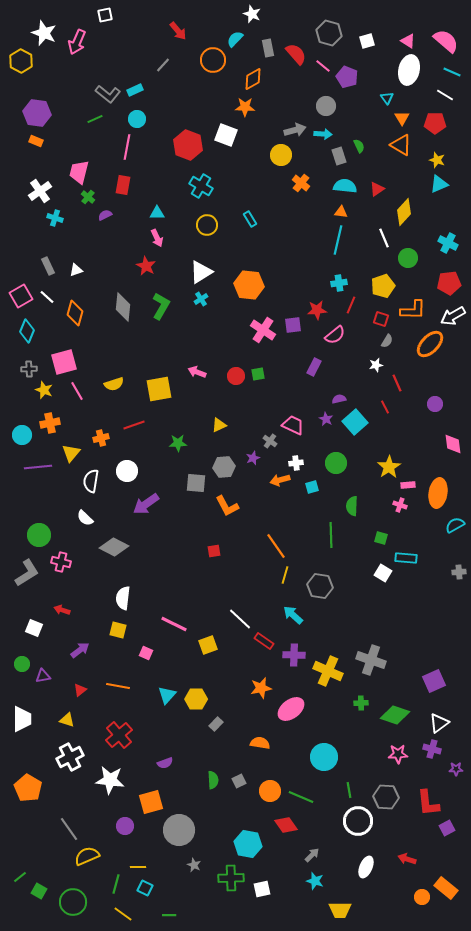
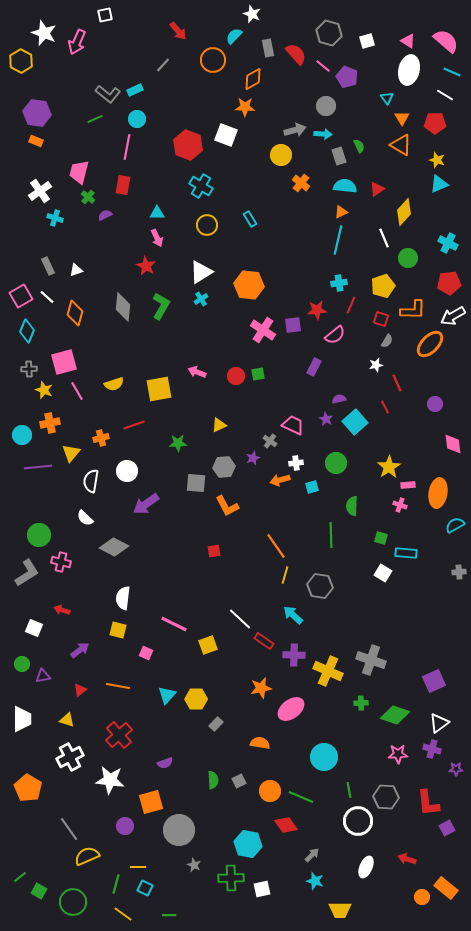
cyan semicircle at (235, 39): moved 1 px left, 3 px up
orange triangle at (341, 212): rotated 32 degrees counterclockwise
cyan rectangle at (406, 558): moved 5 px up
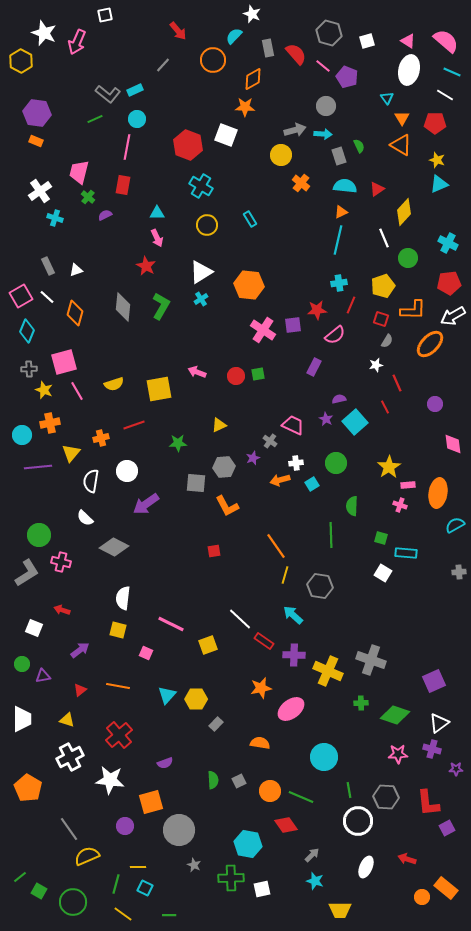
cyan square at (312, 487): moved 3 px up; rotated 16 degrees counterclockwise
pink line at (174, 624): moved 3 px left
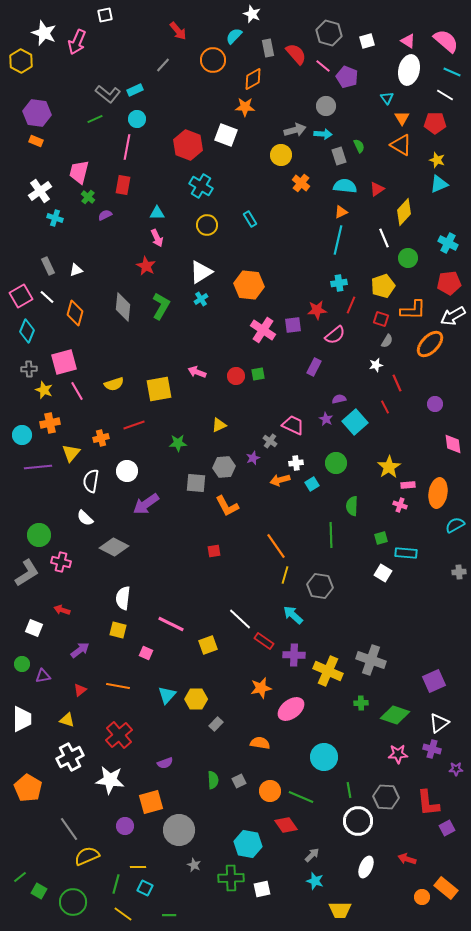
green square at (381, 538): rotated 32 degrees counterclockwise
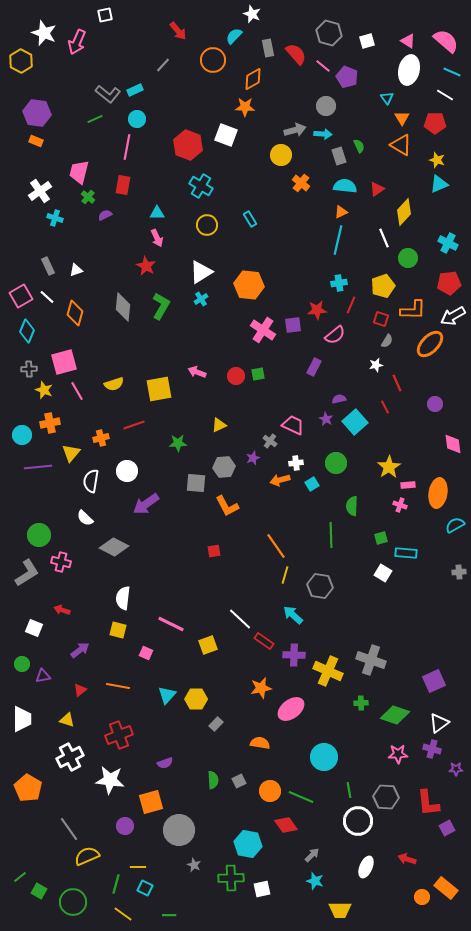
red cross at (119, 735): rotated 20 degrees clockwise
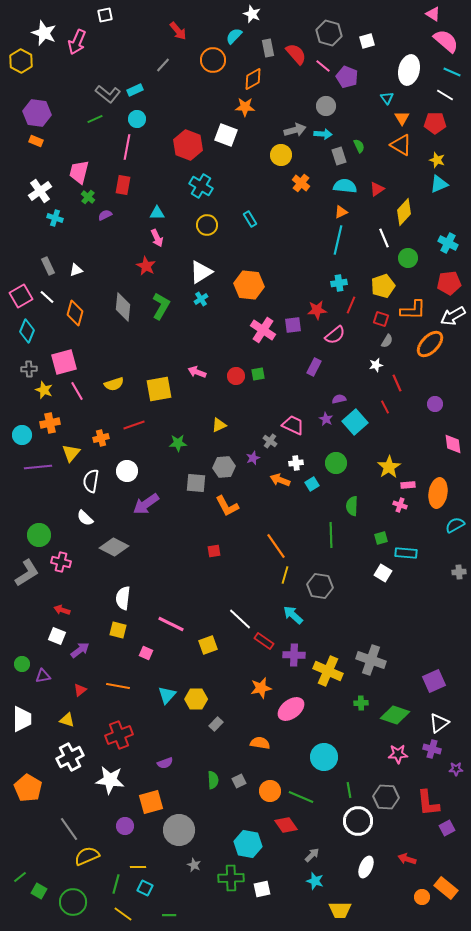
pink triangle at (408, 41): moved 25 px right, 27 px up
orange arrow at (280, 480): rotated 36 degrees clockwise
white square at (34, 628): moved 23 px right, 8 px down
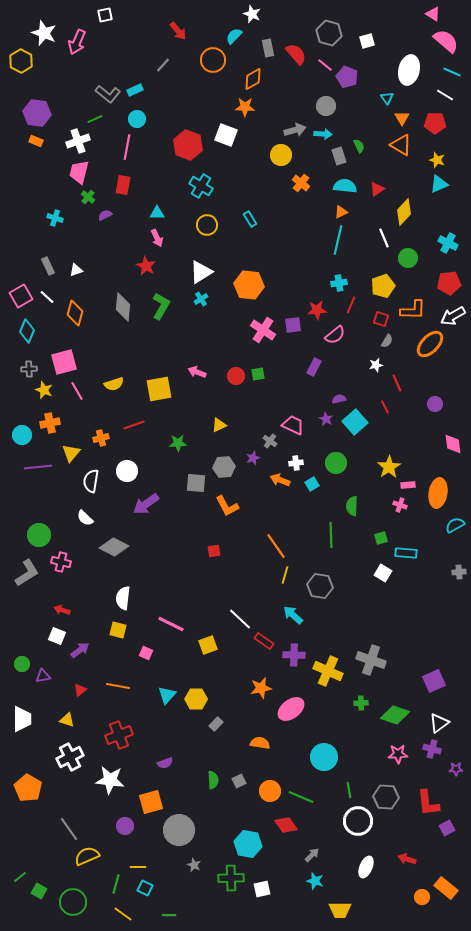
pink line at (323, 66): moved 2 px right, 1 px up
white cross at (40, 191): moved 38 px right, 50 px up; rotated 15 degrees clockwise
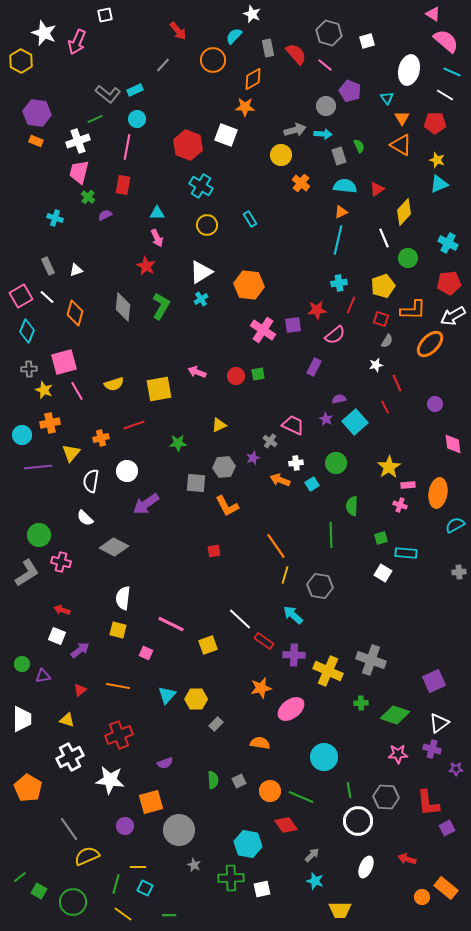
purple pentagon at (347, 77): moved 3 px right, 14 px down
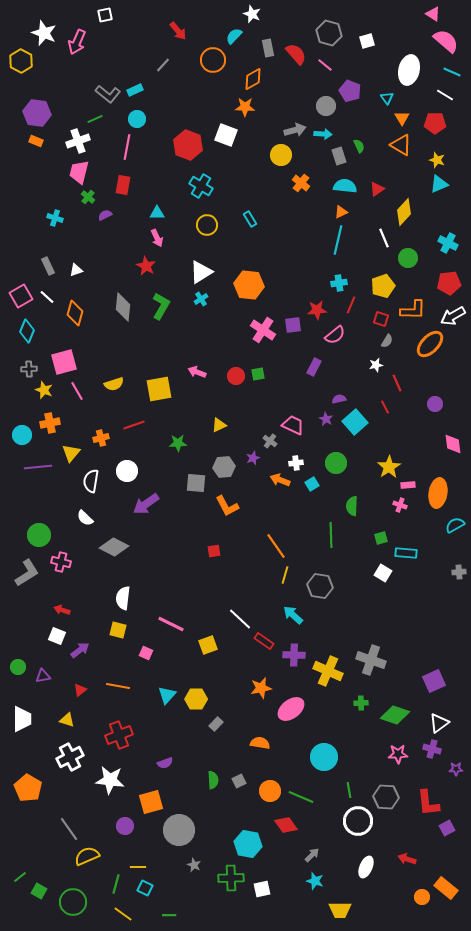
green circle at (22, 664): moved 4 px left, 3 px down
